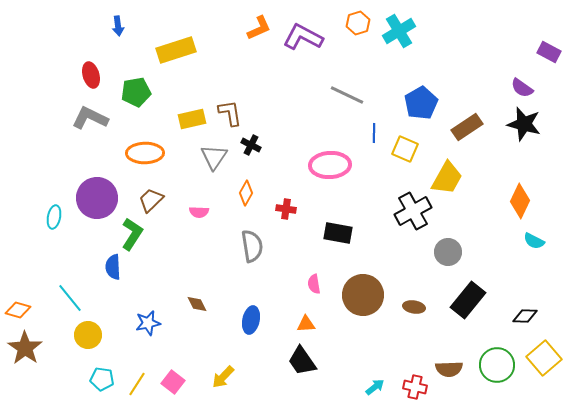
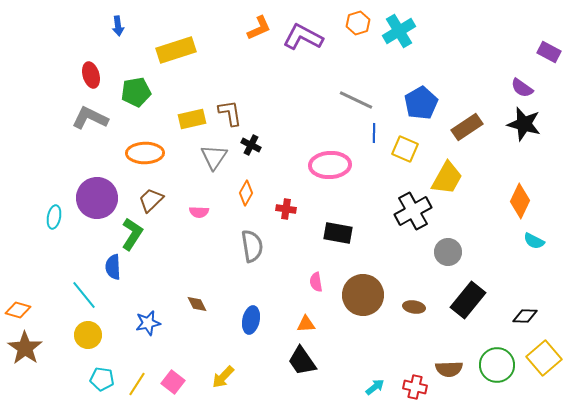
gray line at (347, 95): moved 9 px right, 5 px down
pink semicircle at (314, 284): moved 2 px right, 2 px up
cyan line at (70, 298): moved 14 px right, 3 px up
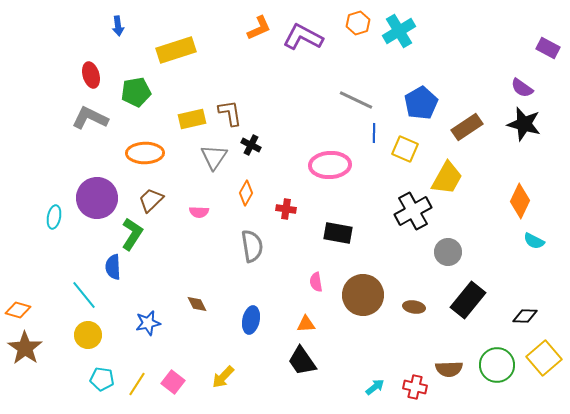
purple rectangle at (549, 52): moved 1 px left, 4 px up
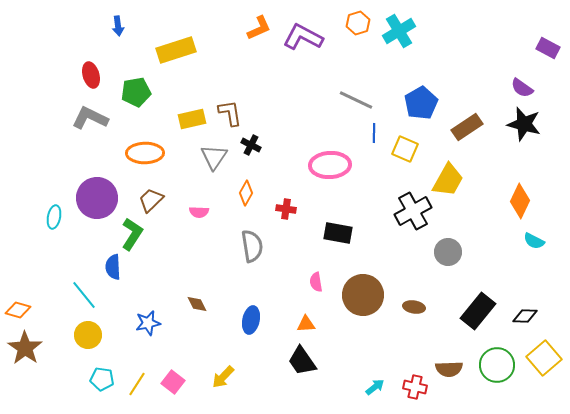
yellow trapezoid at (447, 178): moved 1 px right, 2 px down
black rectangle at (468, 300): moved 10 px right, 11 px down
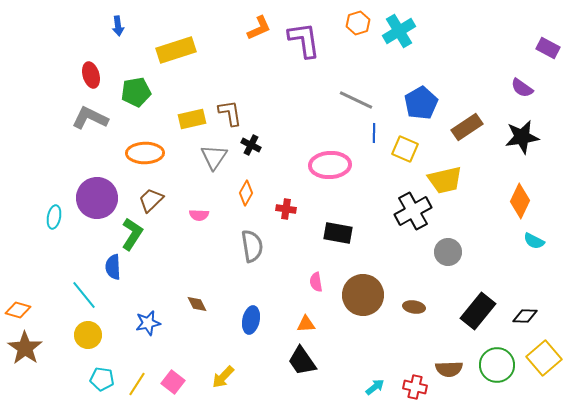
purple L-shape at (303, 37): moved 1 px right, 3 px down; rotated 54 degrees clockwise
black star at (524, 124): moved 2 px left, 13 px down; rotated 24 degrees counterclockwise
yellow trapezoid at (448, 180): moved 3 px left; rotated 48 degrees clockwise
pink semicircle at (199, 212): moved 3 px down
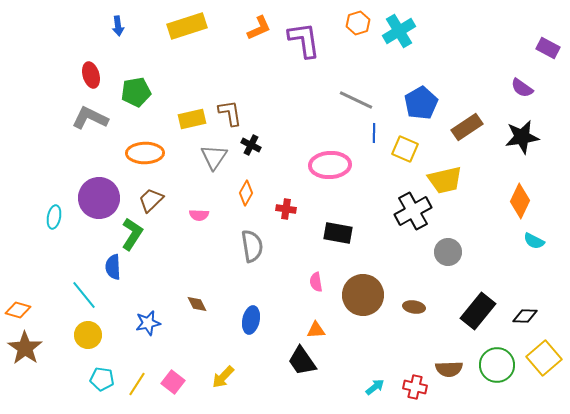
yellow rectangle at (176, 50): moved 11 px right, 24 px up
purple circle at (97, 198): moved 2 px right
orange triangle at (306, 324): moved 10 px right, 6 px down
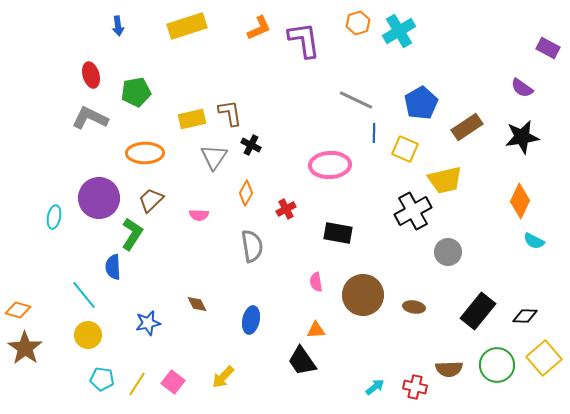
red cross at (286, 209): rotated 36 degrees counterclockwise
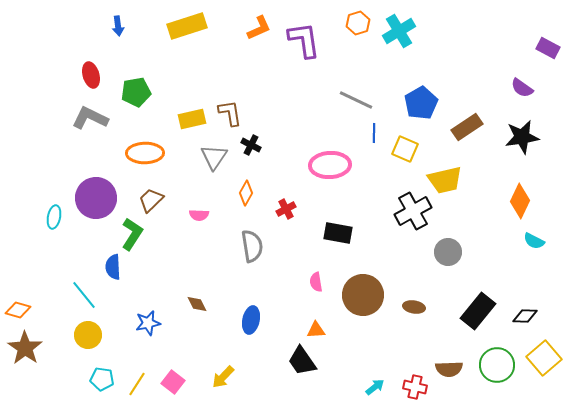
purple circle at (99, 198): moved 3 px left
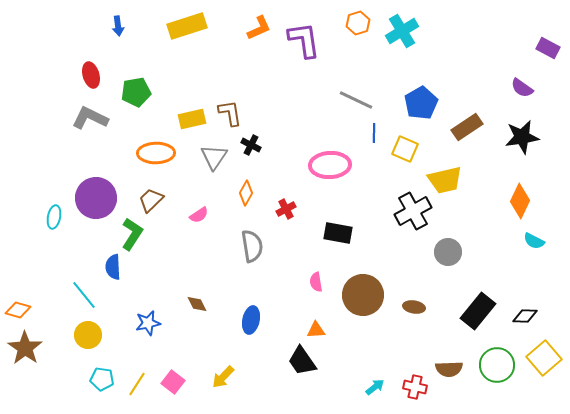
cyan cross at (399, 31): moved 3 px right
orange ellipse at (145, 153): moved 11 px right
pink semicircle at (199, 215): rotated 36 degrees counterclockwise
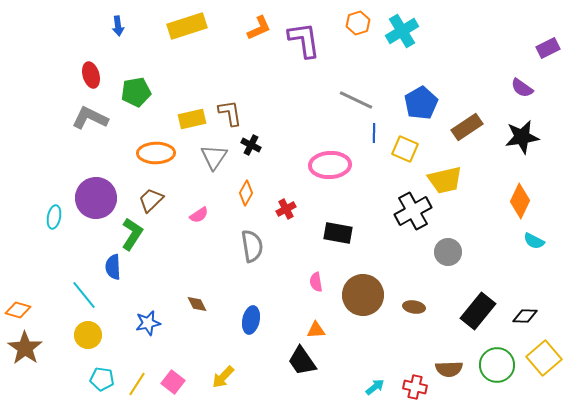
purple rectangle at (548, 48): rotated 55 degrees counterclockwise
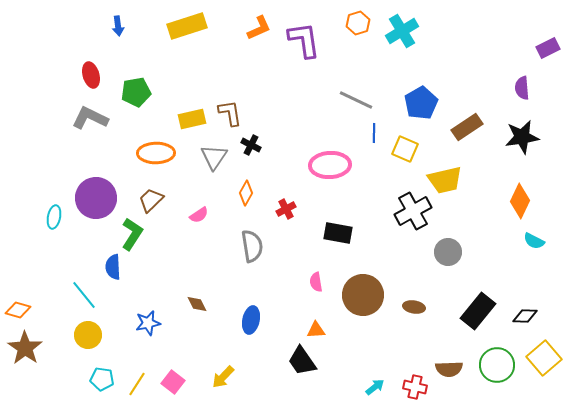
purple semicircle at (522, 88): rotated 50 degrees clockwise
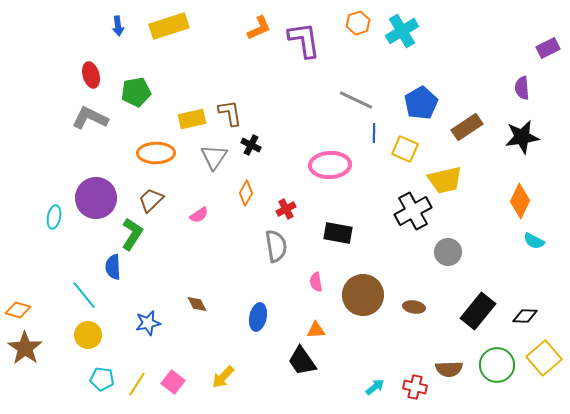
yellow rectangle at (187, 26): moved 18 px left
gray semicircle at (252, 246): moved 24 px right
blue ellipse at (251, 320): moved 7 px right, 3 px up
